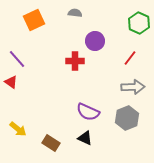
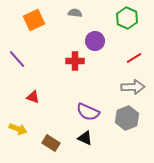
green hexagon: moved 12 px left, 5 px up
red line: moved 4 px right; rotated 21 degrees clockwise
red triangle: moved 22 px right, 15 px down; rotated 16 degrees counterclockwise
yellow arrow: rotated 18 degrees counterclockwise
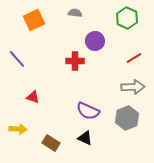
purple semicircle: moved 1 px up
yellow arrow: rotated 18 degrees counterclockwise
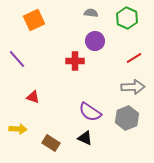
gray semicircle: moved 16 px right
purple semicircle: moved 2 px right, 1 px down; rotated 10 degrees clockwise
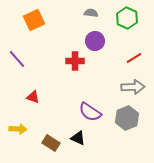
black triangle: moved 7 px left
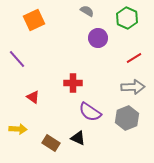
gray semicircle: moved 4 px left, 2 px up; rotated 24 degrees clockwise
purple circle: moved 3 px right, 3 px up
red cross: moved 2 px left, 22 px down
red triangle: rotated 16 degrees clockwise
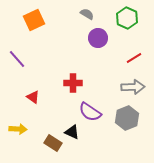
gray semicircle: moved 3 px down
black triangle: moved 6 px left, 6 px up
brown rectangle: moved 2 px right
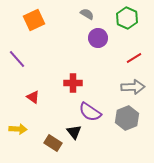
black triangle: moved 2 px right; rotated 28 degrees clockwise
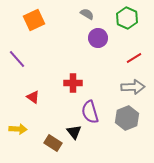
purple semicircle: rotated 40 degrees clockwise
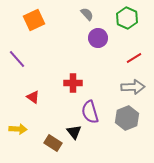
gray semicircle: rotated 16 degrees clockwise
